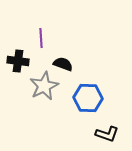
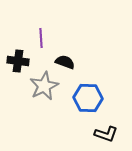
black semicircle: moved 2 px right, 2 px up
black L-shape: moved 1 px left
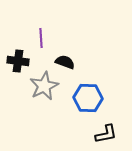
black L-shape: rotated 30 degrees counterclockwise
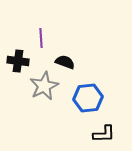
blue hexagon: rotated 8 degrees counterclockwise
black L-shape: moved 2 px left; rotated 10 degrees clockwise
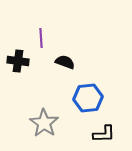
gray star: moved 37 px down; rotated 12 degrees counterclockwise
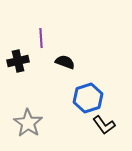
black cross: rotated 20 degrees counterclockwise
blue hexagon: rotated 12 degrees counterclockwise
gray star: moved 16 px left
black L-shape: moved 9 px up; rotated 55 degrees clockwise
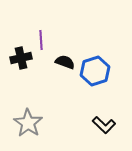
purple line: moved 2 px down
black cross: moved 3 px right, 3 px up
blue hexagon: moved 7 px right, 27 px up
black L-shape: rotated 10 degrees counterclockwise
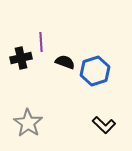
purple line: moved 2 px down
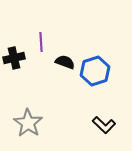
black cross: moved 7 px left
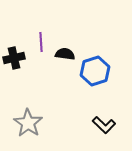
black semicircle: moved 8 px up; rotated 12 degrees counterclockwise
